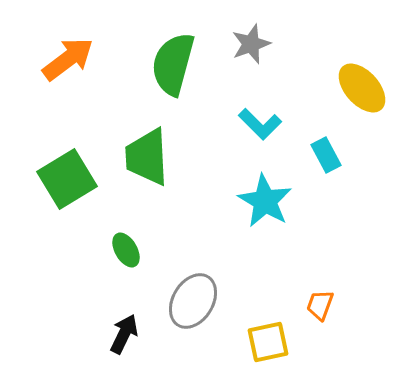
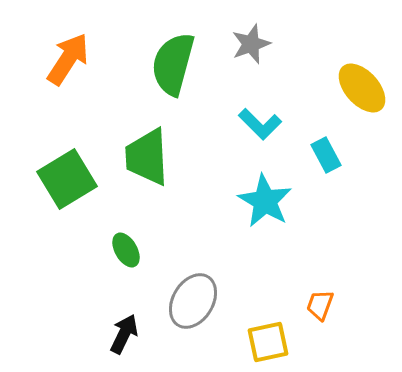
orange arrow: rotated 20 degrees counterclockwise
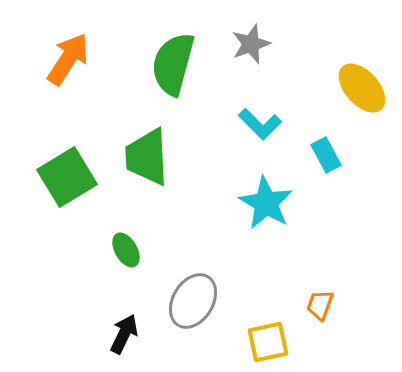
green square: moved 2 px up
cyan star: moved 1 px right, 2 px down
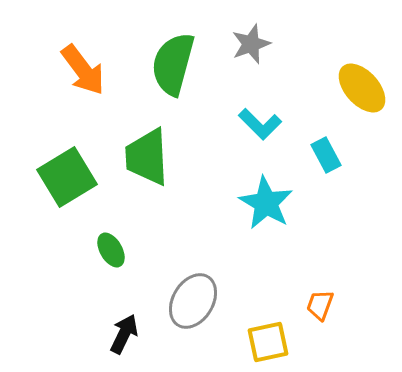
orange arrow: moved 15 px right, 11 px down; rotated 110 degrees clockwise
green ellipse: moved 15 px left
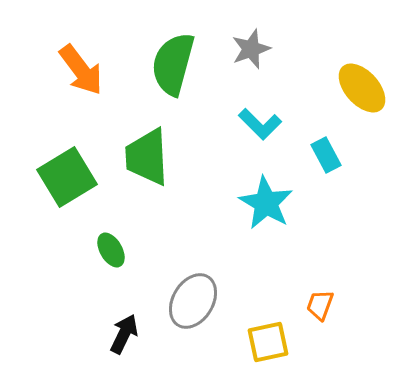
gray star: moved 5 px down
orange arrow: moved 2 px left
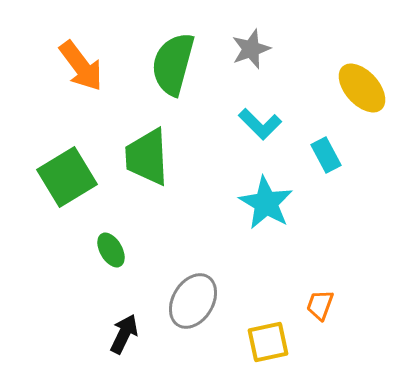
orange arrow: moved 4 px up
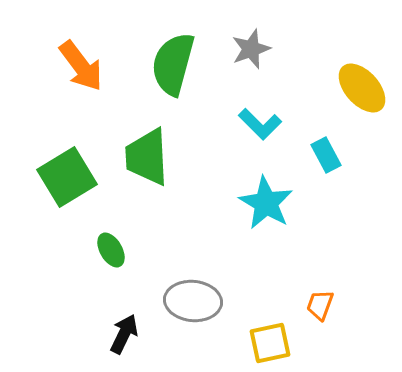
gray ellipse: rotated 64 degrees clockwise
yellow square: moved 2 px right, 1 px down
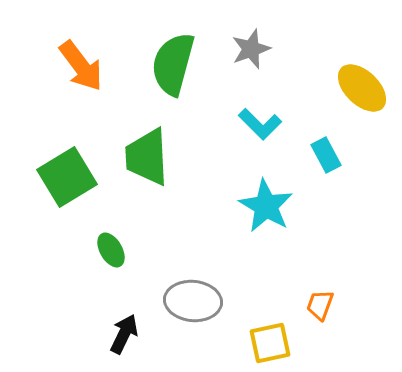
yellow ellipse: rotated 4 degrees counterclockwise
cyan star: moved 3 px down
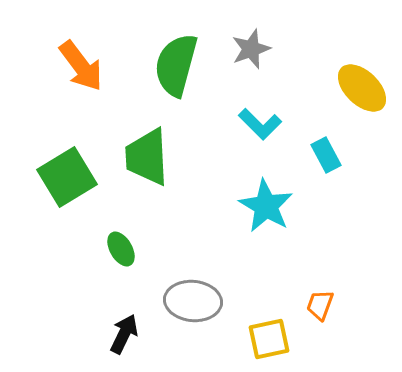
green semicircle: moved 3 px right, 1 px down
green ellipse: moved 10 px right, 1 px up
yellow square: moved 1 px left, 4 px up
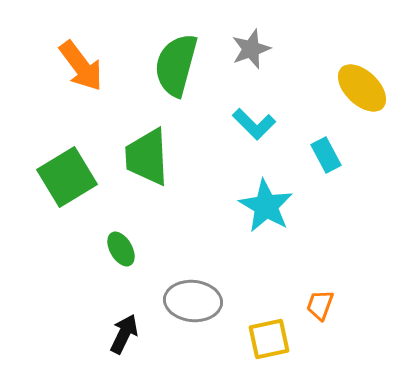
cyan L-shape: moved 6 px left
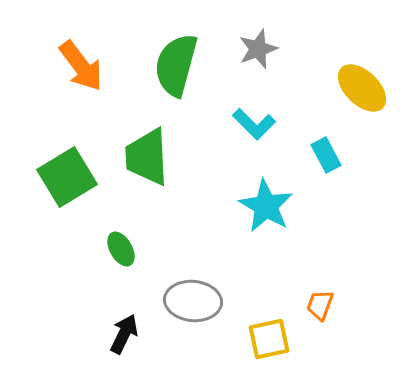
gray star: moved 7 px right
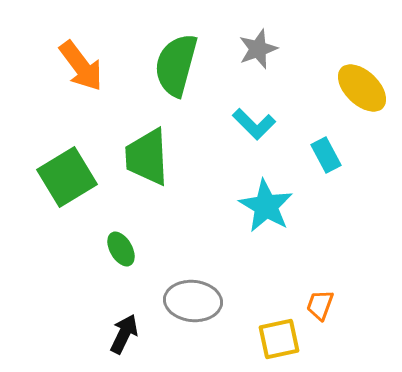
yellow square: moved 10 px right
